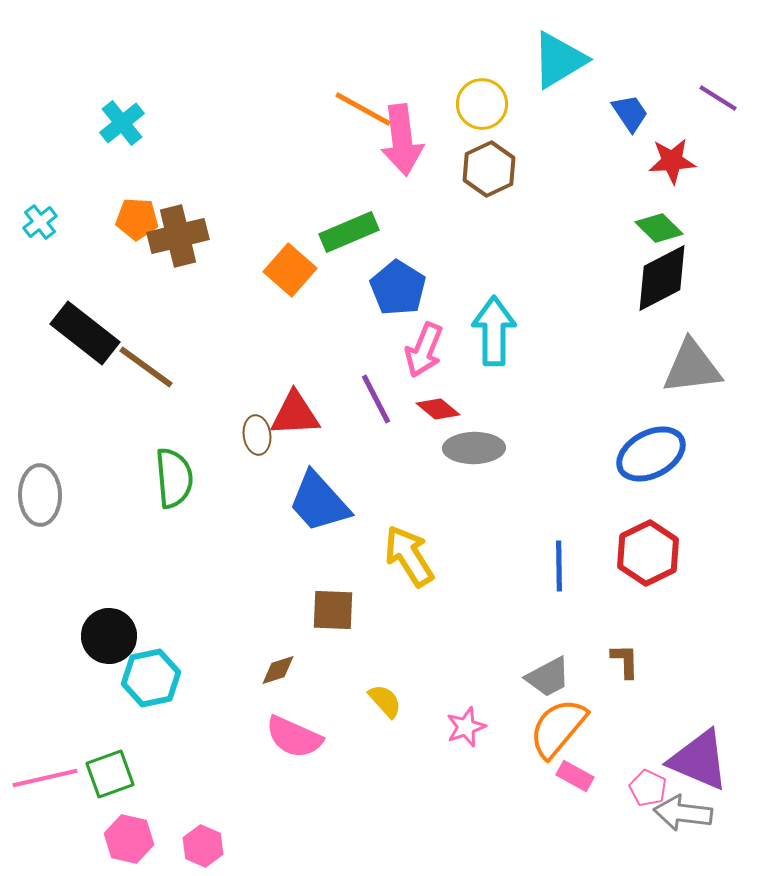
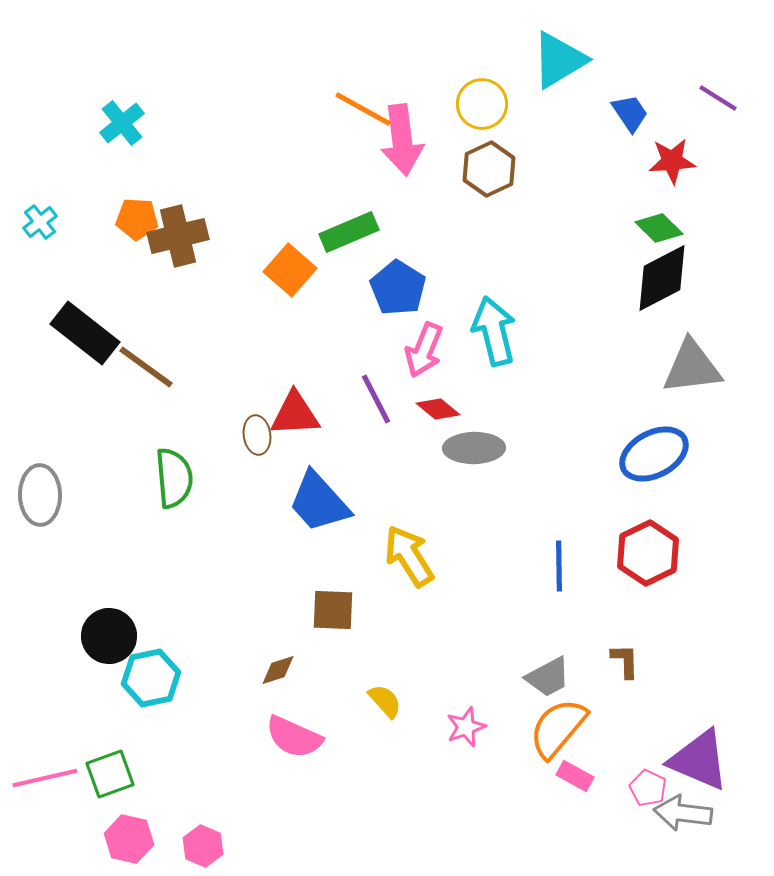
cyan arrow at (494, 331): rotated 14 degrees counterclockwise
blue ellipse at (651, 454): moved 3 px right
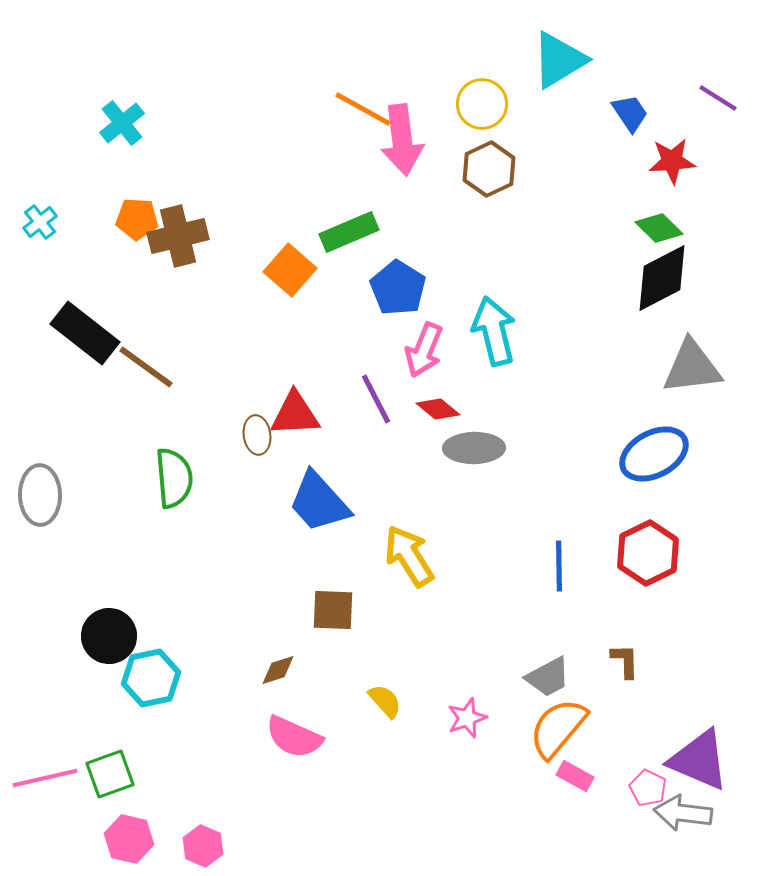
pink star at (466, 727): moved 1 px right, 9 px up
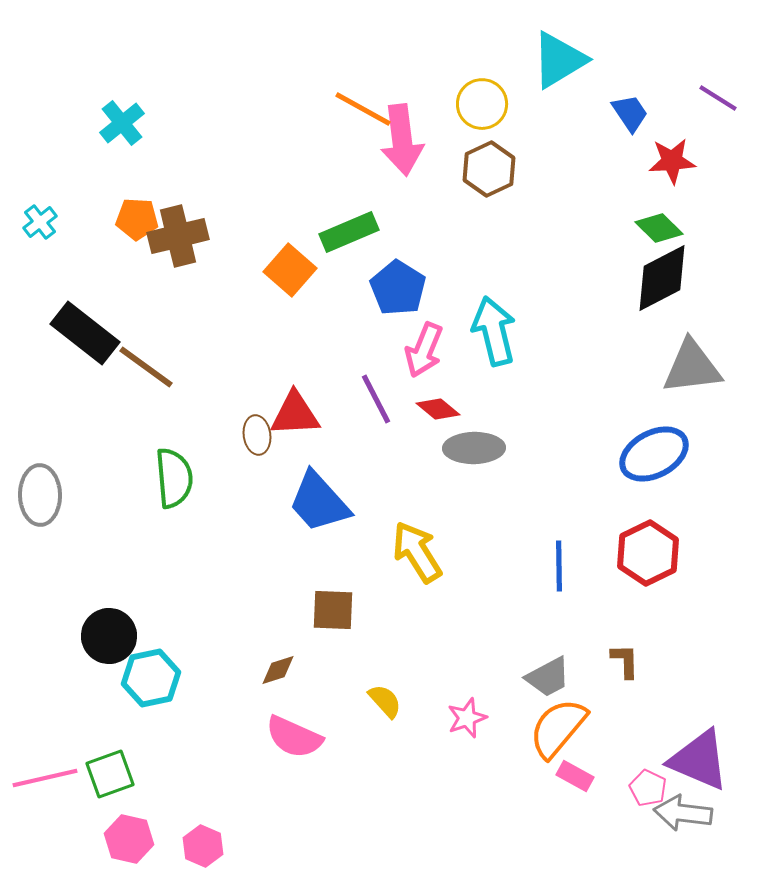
yellow arrow at (409, 556): moved 8 px right, 4 px up
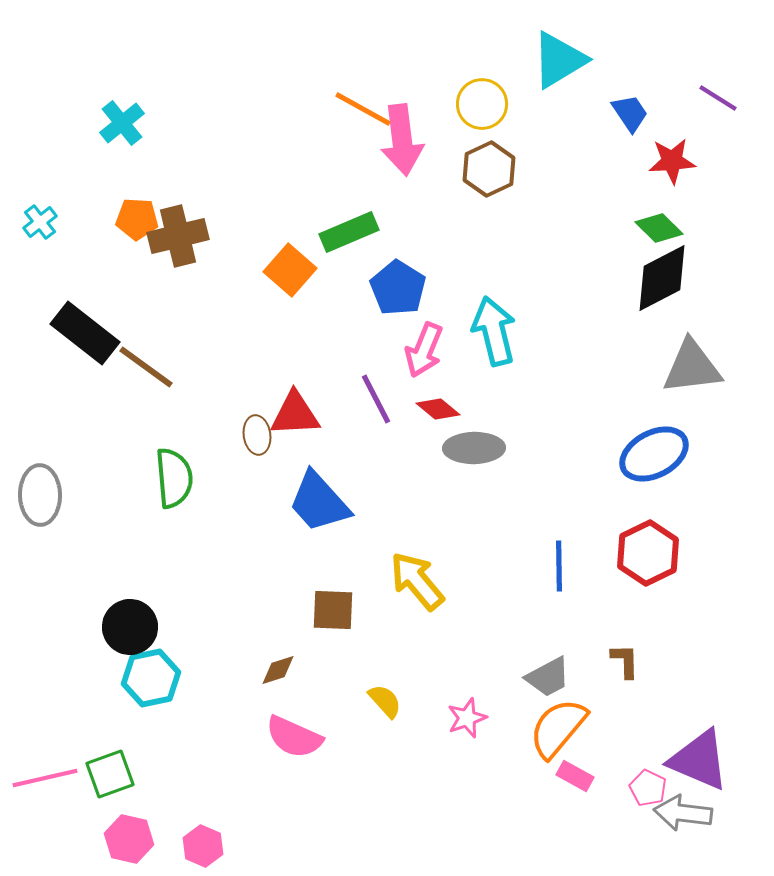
yellow arrow at (417, 552): moved 29 px down; rotated 8 degrees counterclockwise
black circle at (109, 636): moved 21 px right, 9 px up
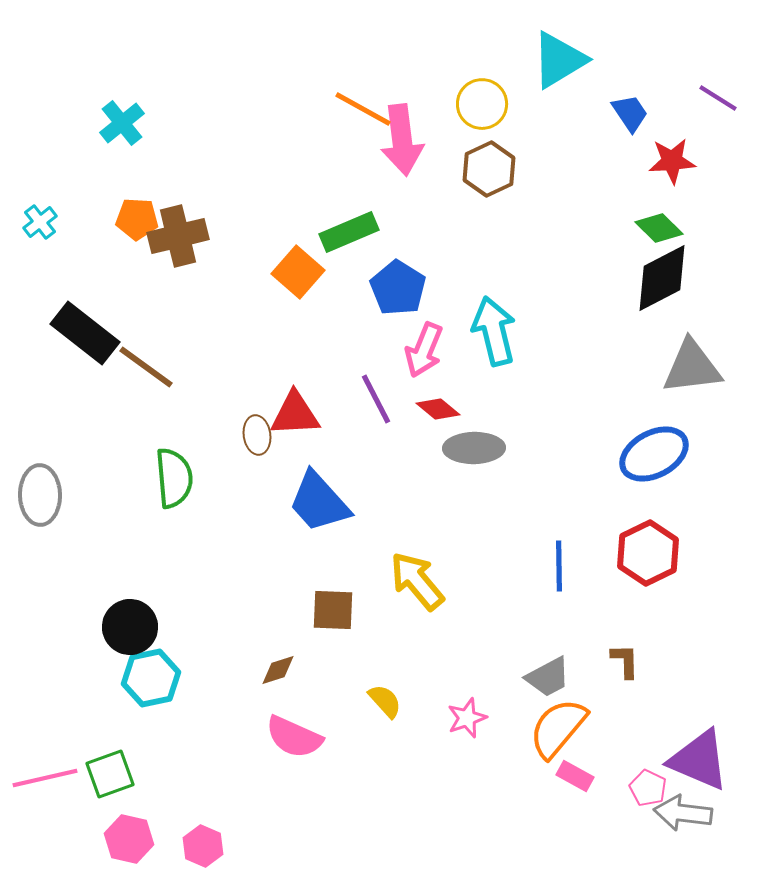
orange square at (290, 270): moved 8 px right, 2 px down
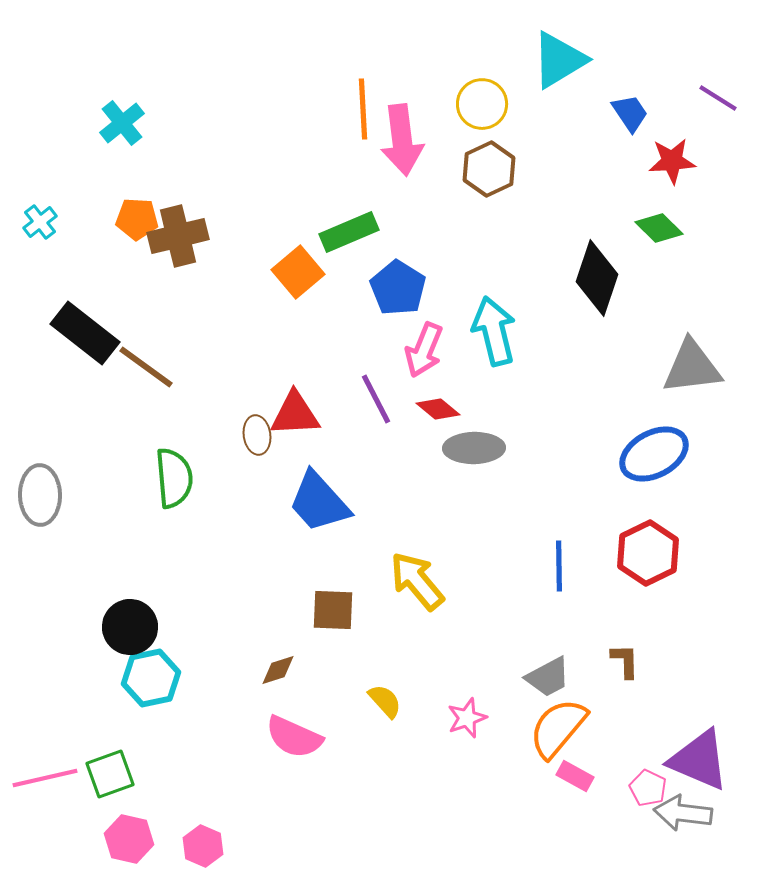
orange line at (363, 109): rotated 58 degrees clockwise
orange square at (298, 272): rotated 9 degrees clockwise
black diamond at (662, 278): moved 65 px left; rotated 44 degrees counterclockwise
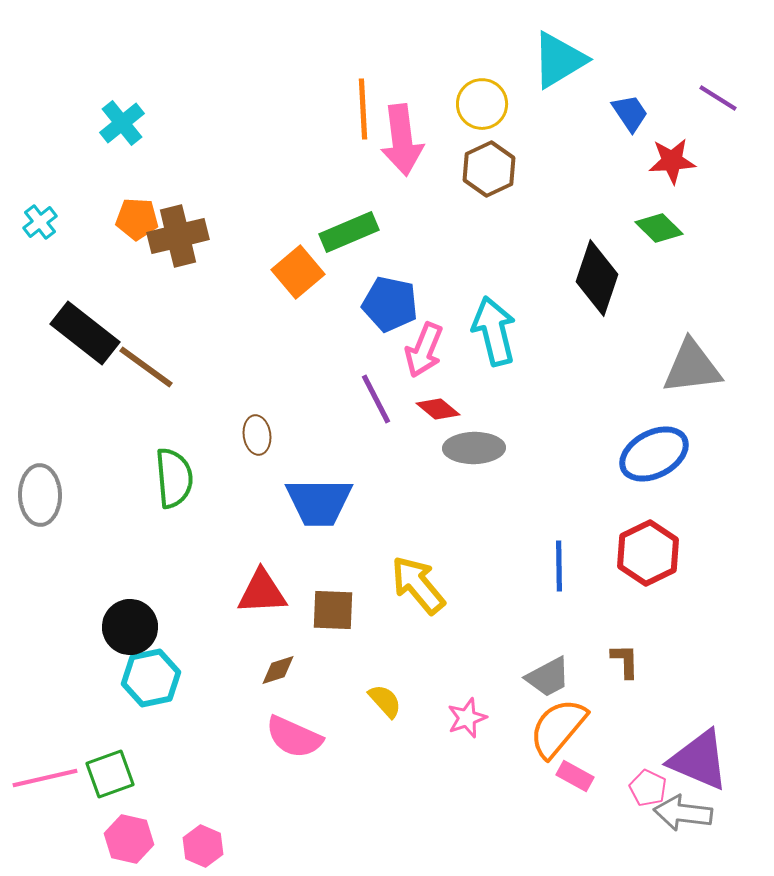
blue pentagon at (398, 288): moved 8 px left, 16 px down; rotated 20 degrees counterclockwise
red triangle at (295, 414): moved 33 px left, 178 px down
blue trapezoid at (319, 502): rotated 48 degrees counterclockwise
yellow arrow at (417, 581): moved 1 px right, 4 px down
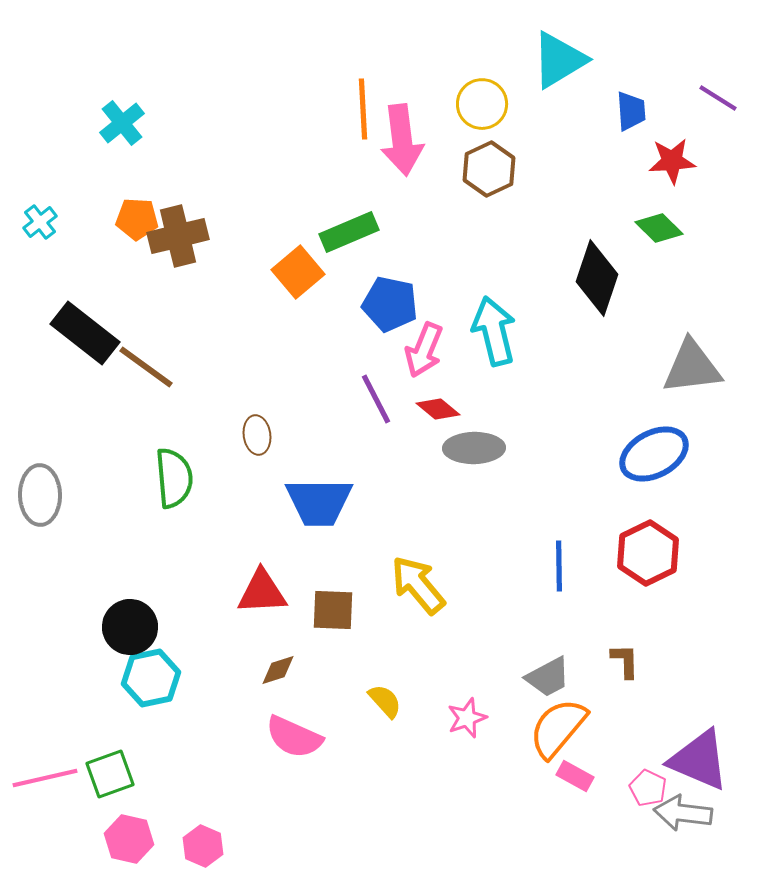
blue trapezoid at (630, 113): moved 1 px right, 2 px up; rotated 30 degrees clockwise
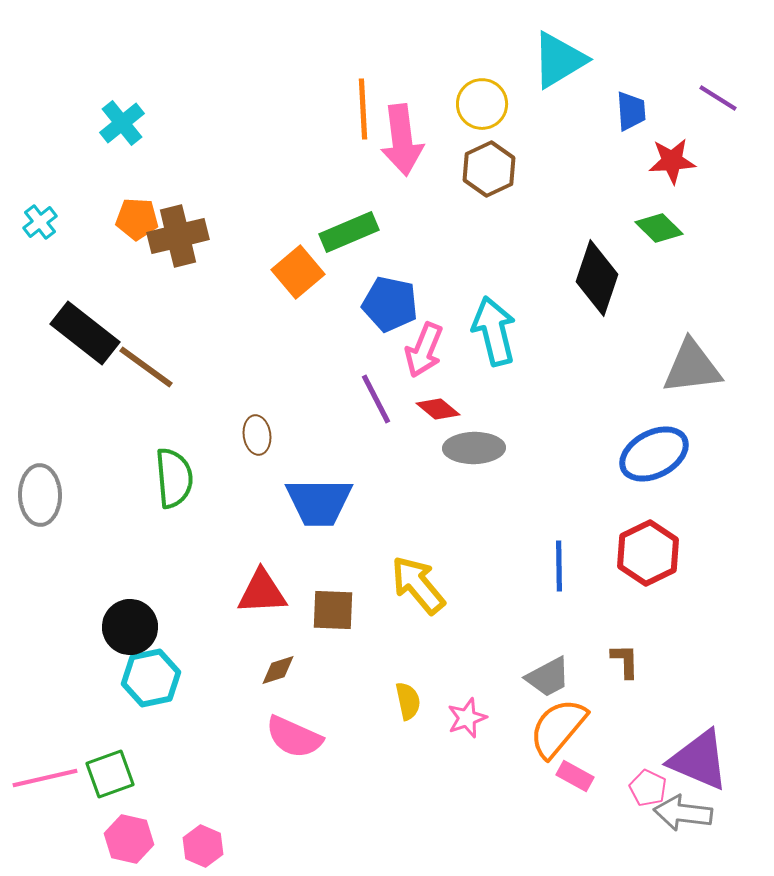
yellow semicircle at (385, 701): moved 23 px right; rotated 30 degrees clockwise
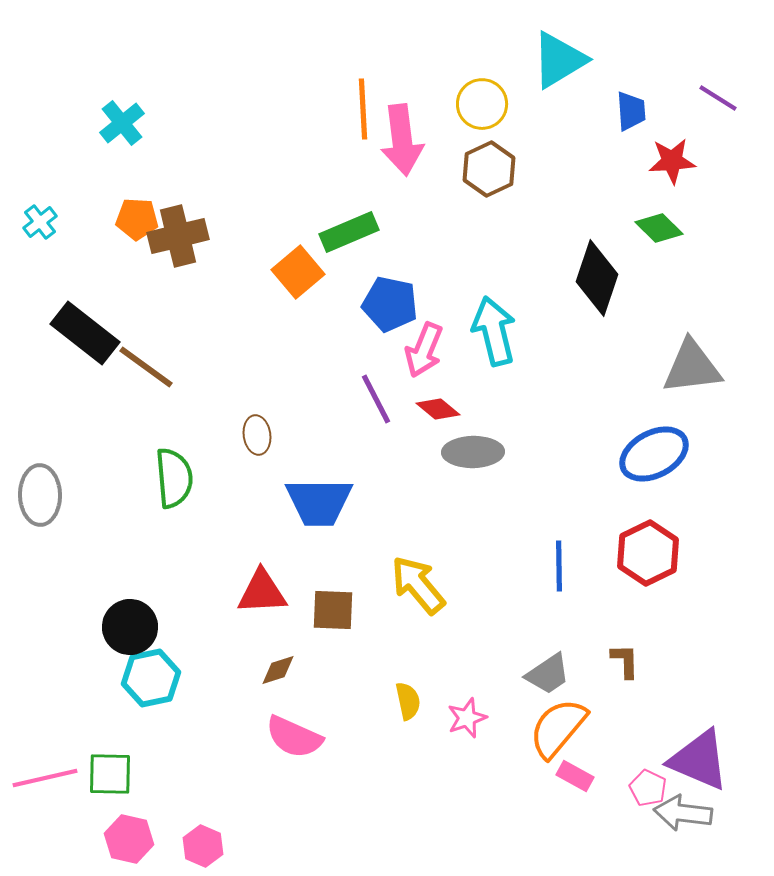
gray ellipse at (474, 448): moved 1 px left, 4 px down
gray trapezoid at (548, 677): moved 3 px up; rotated 6 degrees counterclockwise
green square at (110, 774): rotated 21 degrees clockwise
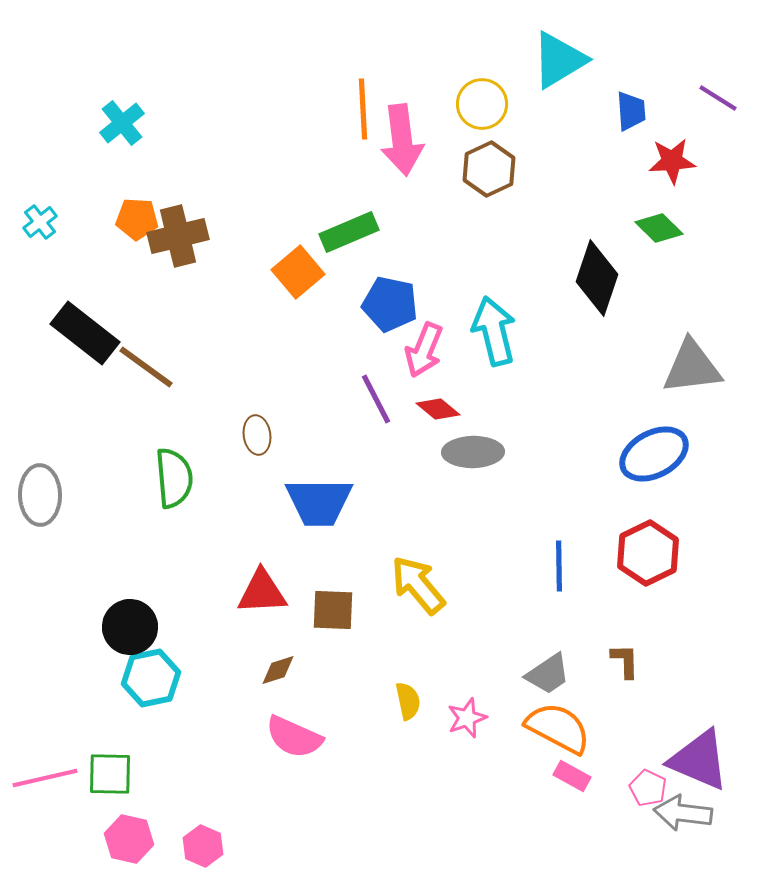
orange semicircle at (558, 728): rotated 78 degrees clockwise
pink rectangle at (575, 776): moved 3 px left
